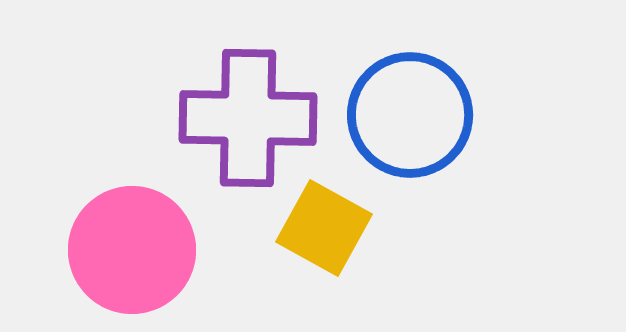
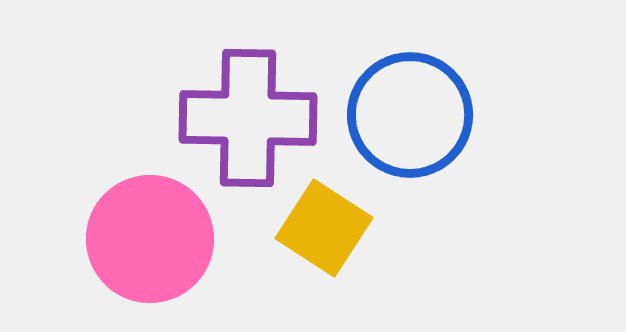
yellow square: rotated 4 degrees clockwise
pink circle: moved 18 px right, 11 px up
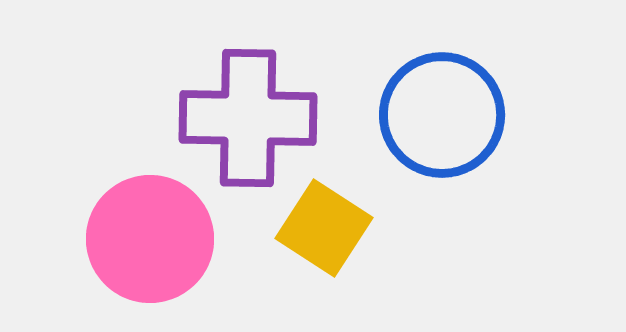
blue circle: moved 32 px right
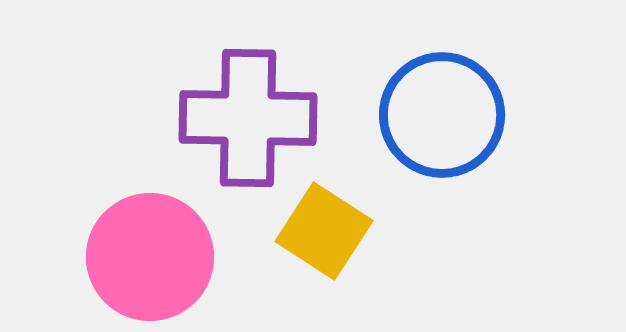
yellow square: moved 3 px down
pink circle: moved 18 px down
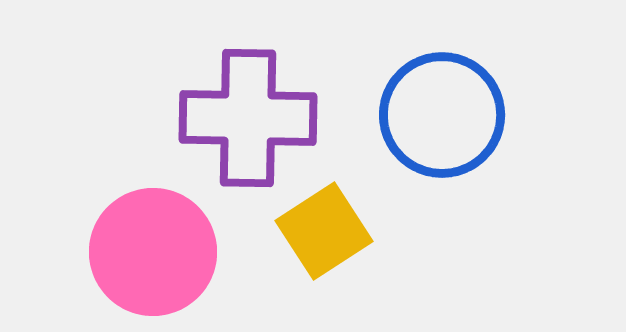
yellow square: rotated 24 degrees clockwise
pink circle: moved 3 px right, 5 px up
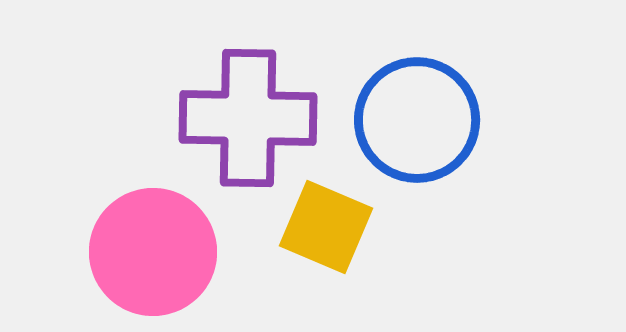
blue circle: moved 25 px left, 5 px down
yellow square: moved 2 px right, 4 px up; rotated 34 degrees counterclockwise
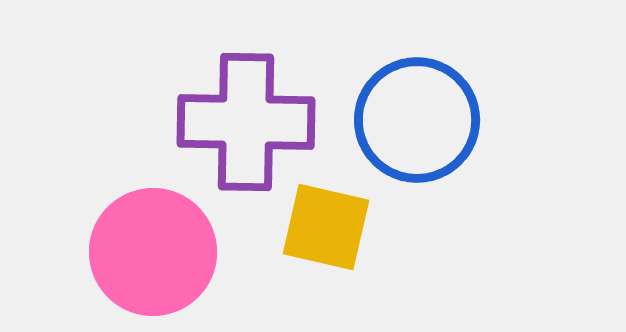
purple cross: moved 2 px left, 4 px down
yellow square: rotated 10 degrees counterclockwise
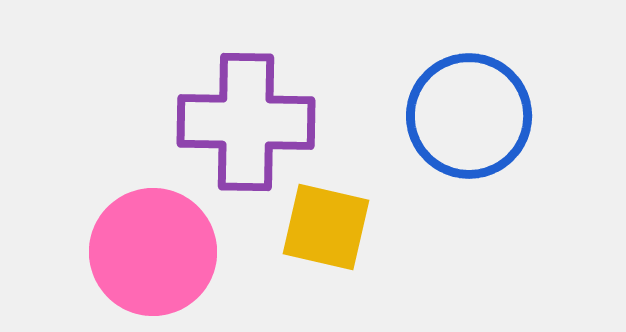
blue circle: moved 52 px right, 4 px up
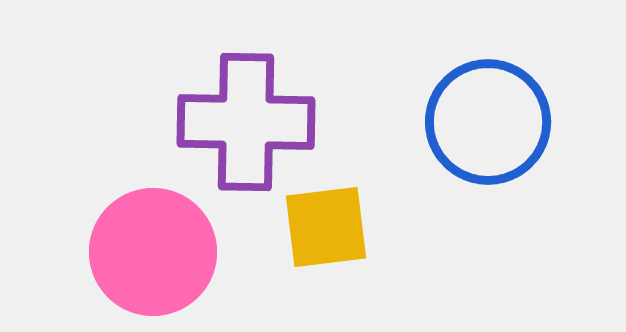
blue circle: moved 19 px right, 6 px down
yellow square: rotated 20 degrees counterclockwise
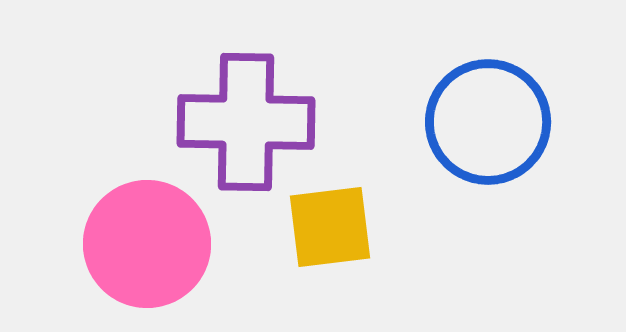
yellow square: moved 4 px right
pink circle: moved 6 px left, 8 px up
